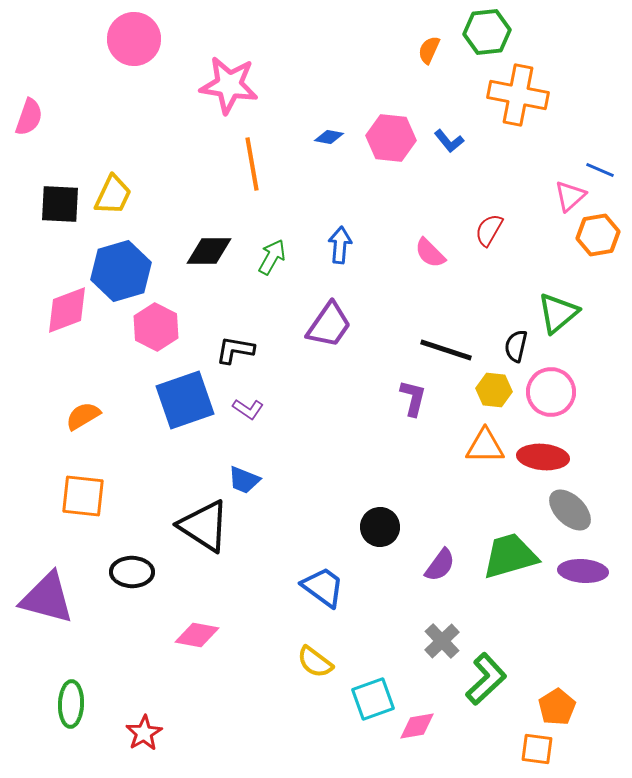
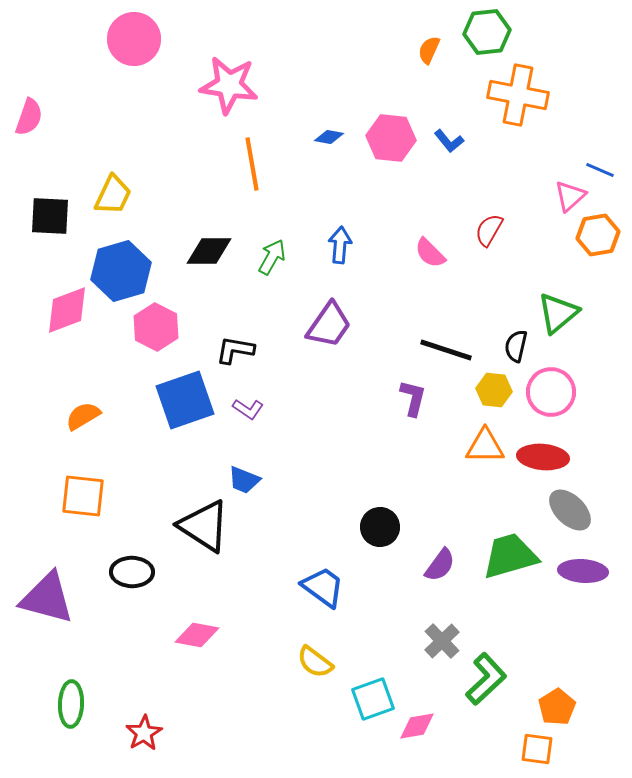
black square at (60, 204): moved 10 px left, 12 px down
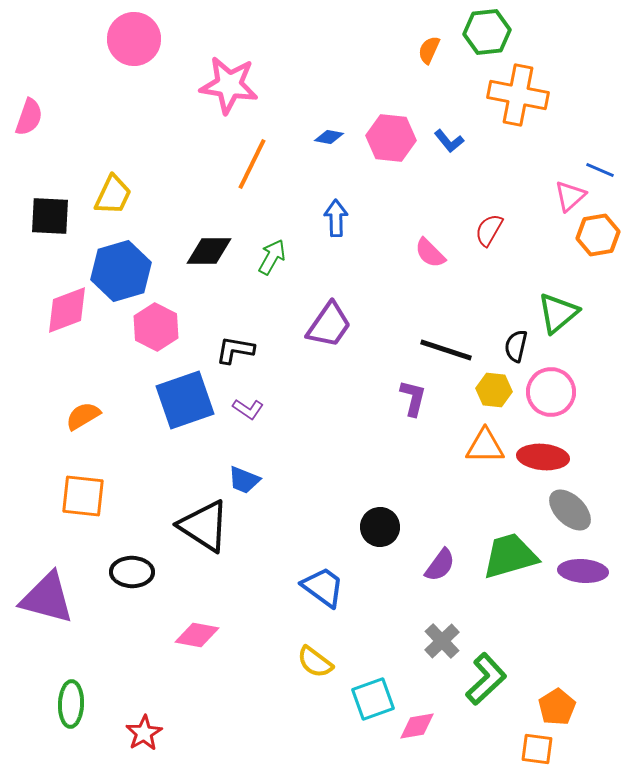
orange line at (252, 164): rotated 36 degrees clockwise
blue arrow at (340, 245): moved 4 px left, 27 px up; rotated 6 degrees counterclockwise
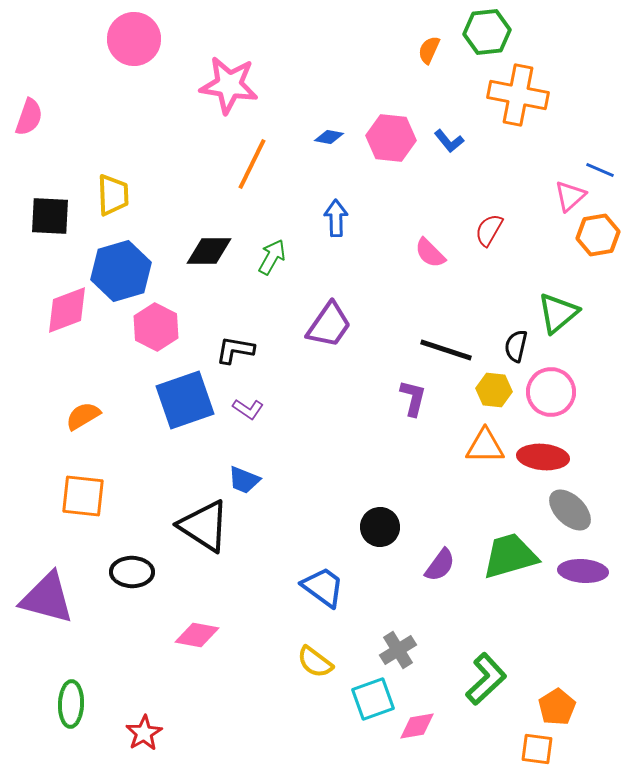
yellow trapezoid at (113, 195): rotated 27 degrees counterclockwise
gray cross at (442, 641): moved 44 px left, 9 px down; rotated 12 degrees clockwise
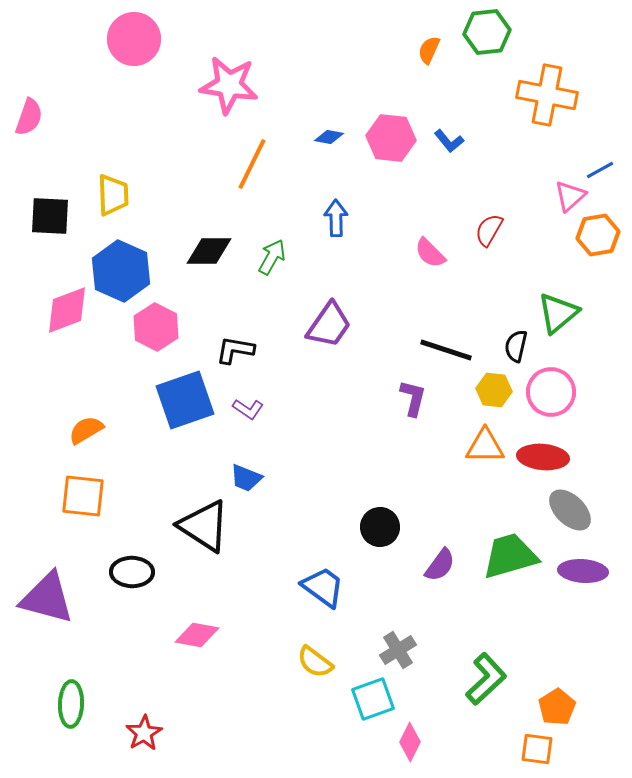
orange cross at (518, 95): moved 29 px right
blue line at (600, 170): rotated 52 degrees counterclockwise
blue hexagon at (121, 271): rotated 20 degrees counterclockwise
orange semicircle at (83, 416): moved 3 px right, 14 px down
blue trapezoid at (244, 480): moved 2 px right, 2 px up
pink diamond at (417, 726): moved 7 px left, 16 px down; rotated 54 degrees counterclockwise
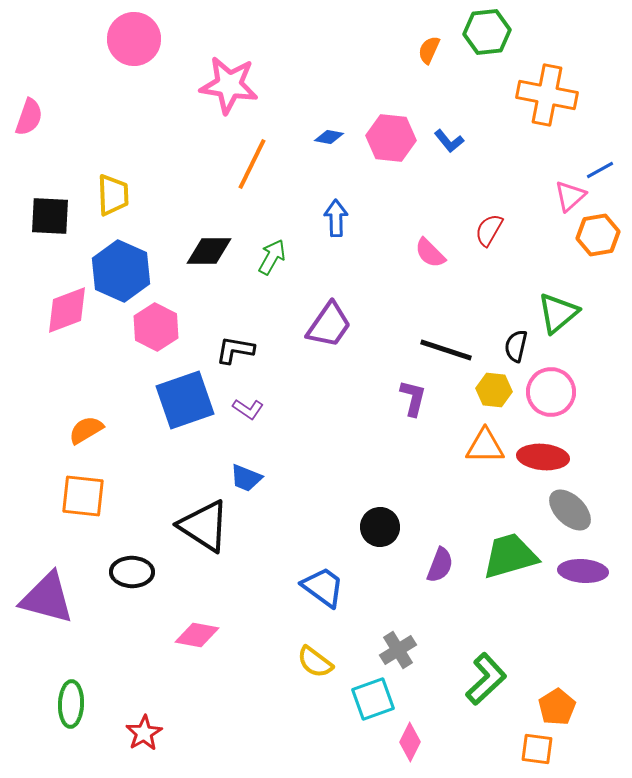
purple semicircle at (440, 565): rotated 15 degrees counterclockwise
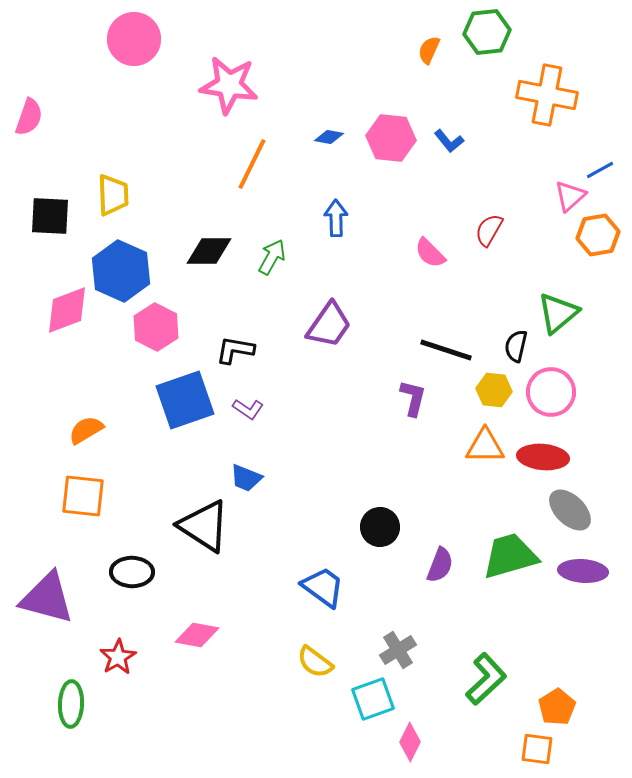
red star at (144, 733): moved 26 px left, 76 px up
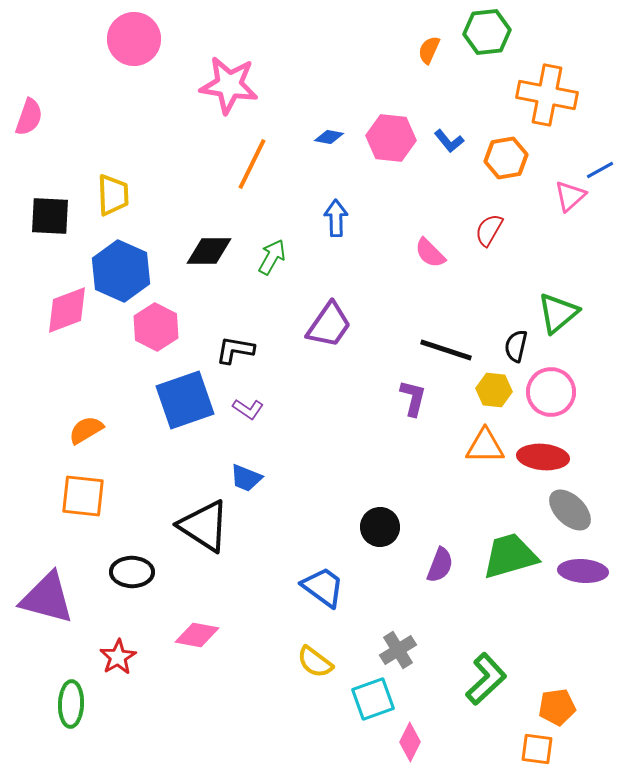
orange hexagon at (598, 235): moved 92 px left, 77 px up
orange pentagon at (557, 707): rotated 24 degrees clockwise
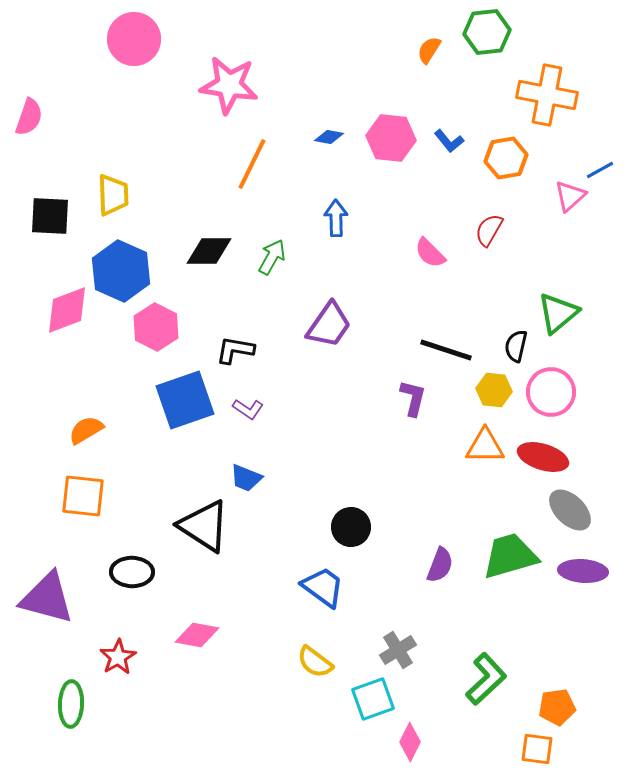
orange semicircle at (429, 50): rotated 8 degrees clockwise
red ellipse at (543, 457): rotated 12 degrees clockwise
black circle at (380, 527): moved 29 px left
